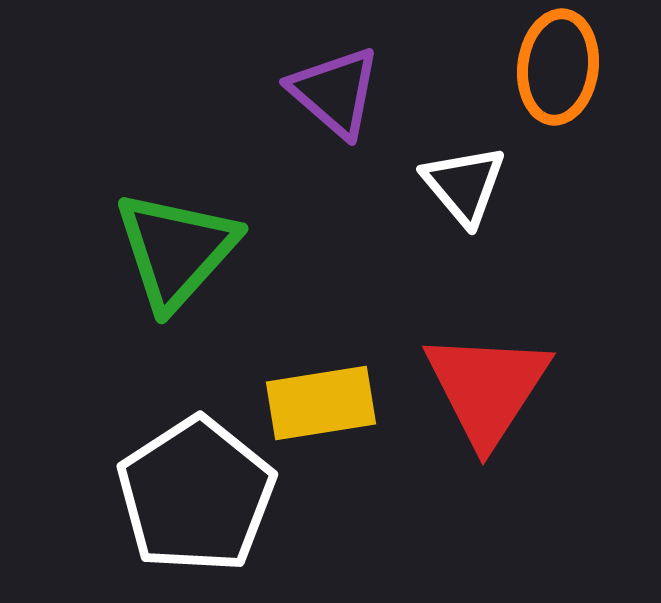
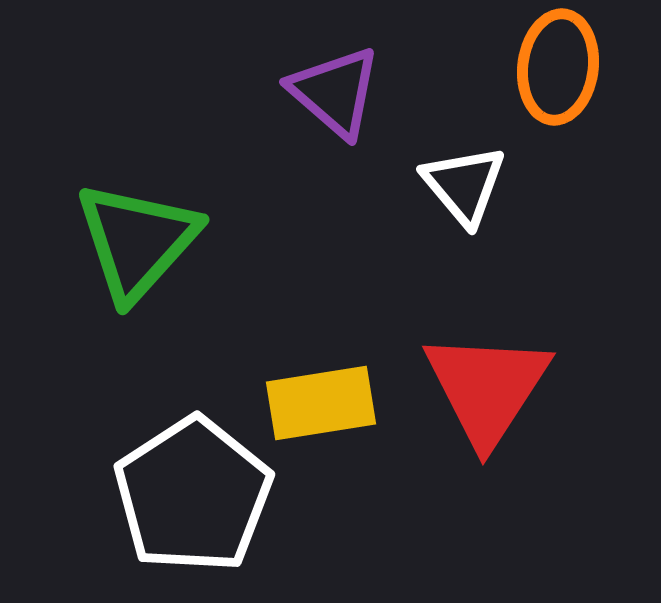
green triangle: moved 39 px left, 9 px up
white pentagon: moved 3 px left
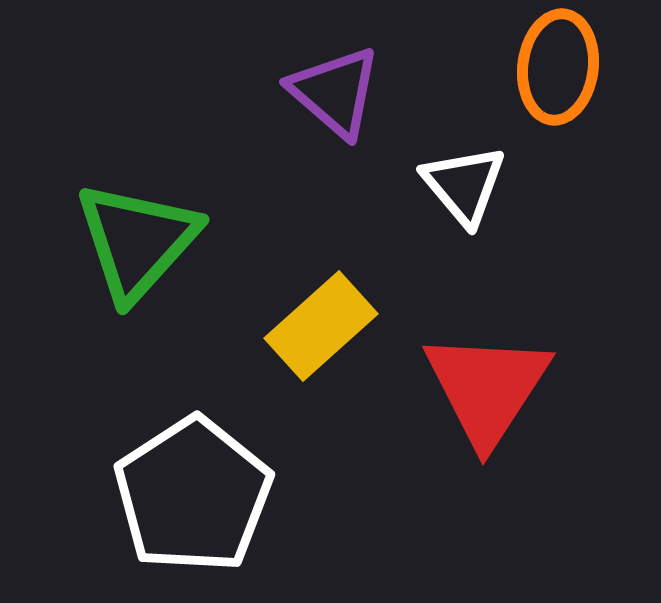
yellow rectangle: moved 77 px up; rotated 33 degrees counterclockwise
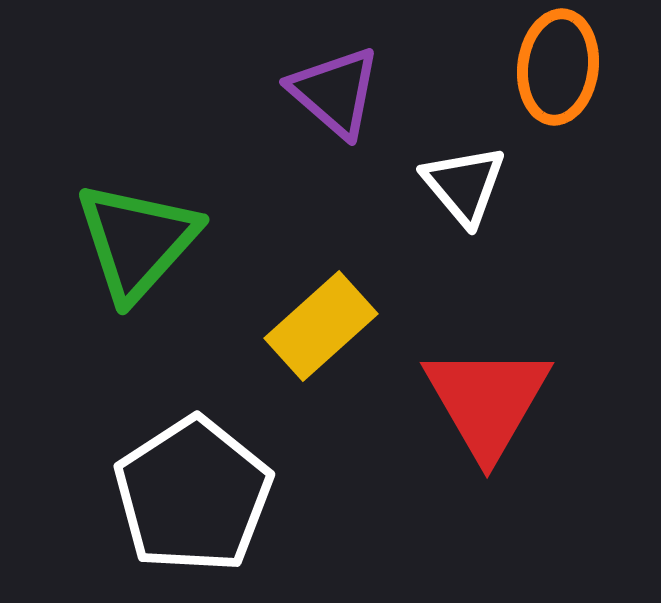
red triangle: moved 13 px down; rotated 3 degrees counterclockwise
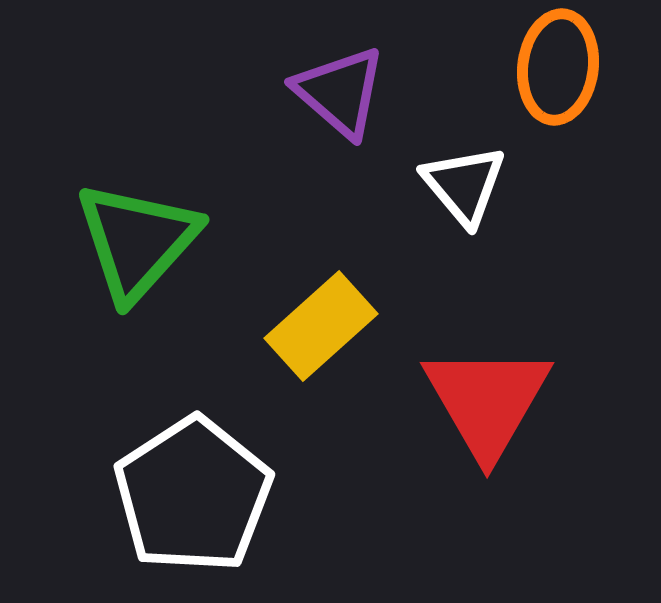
purple triangle: moved 5 px right
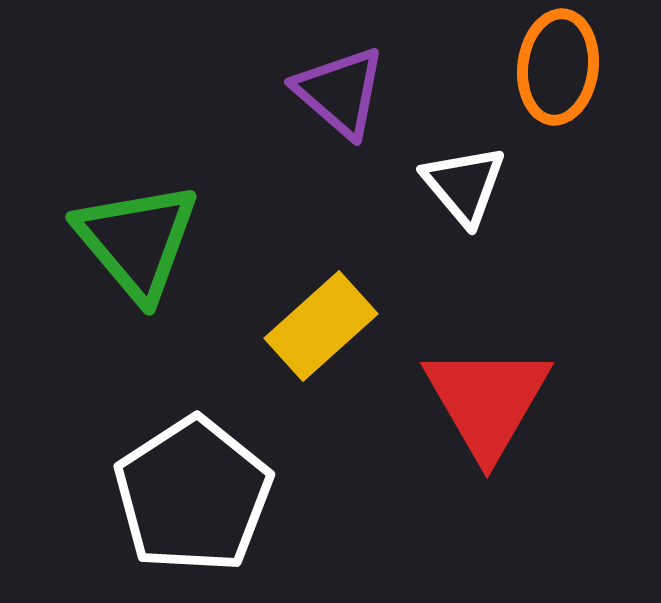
green triangle: rotated 22 degrees counterclockwise
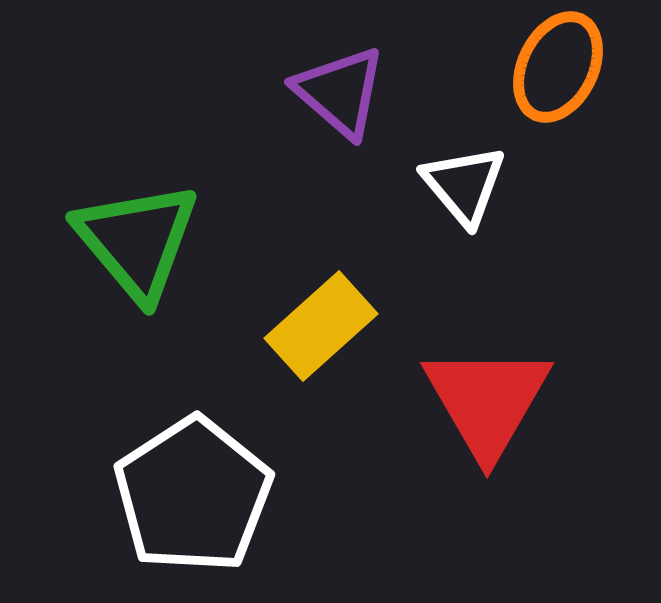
orange ellipse: rotated 19 degrees clockwise
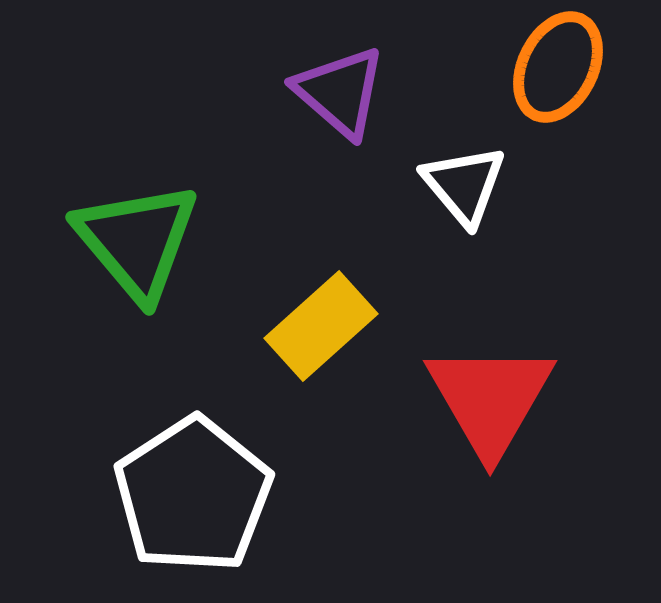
red triangle: moved 3 px right, 2 px up
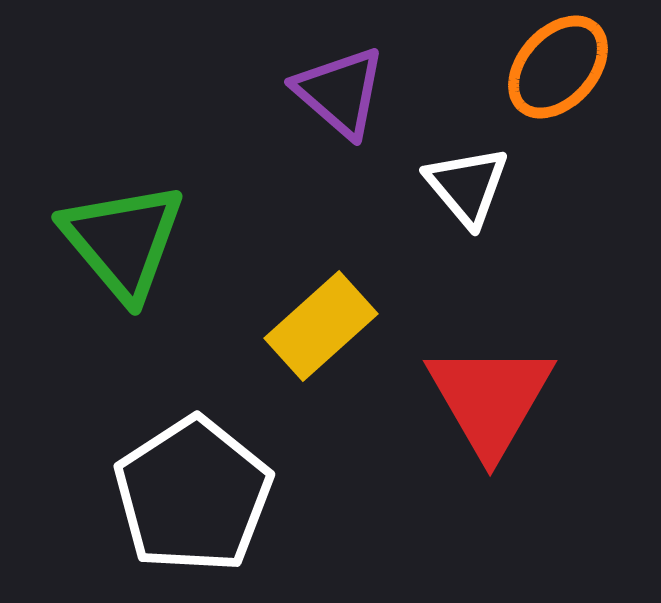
orange ellipse: rotated 16 degrees clockwise
white triangle: moved 3 px right, 1 px down
green triangle: moved 14 px left
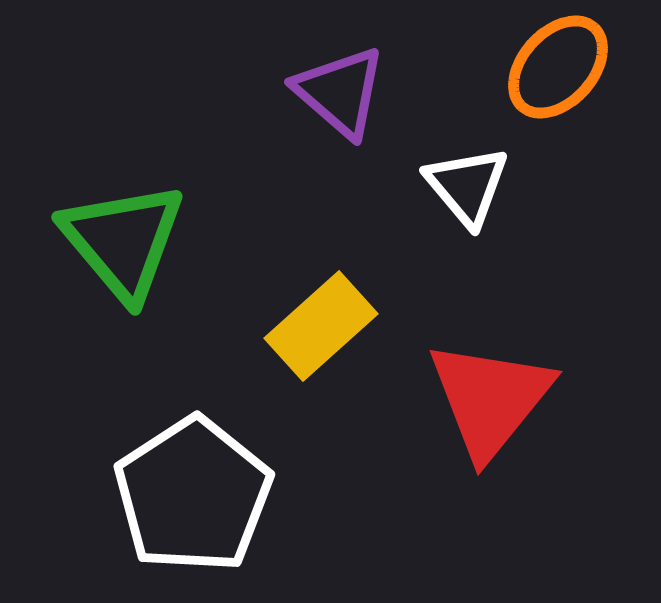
red triangle: rotated 9 degrees clockwise
